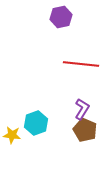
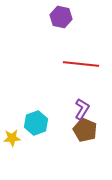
purple hexagon: rotated 25 degrees clockwise
yellow star: moved 3 px down; rotated 12 degrees counterclockwise
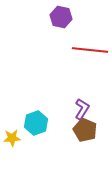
red line: moved 9 px right, 14 px up
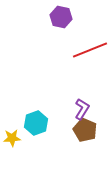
red line: rotated 28 degrees counterclockwise
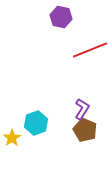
yellow star: rotated 30 degrees counterclockwise
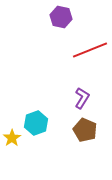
purple L-shape: moved 11 px up
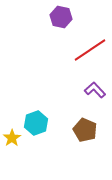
red line: rotated 12 degrees counterclockwise
purple L-shape: moved 13 px right, 8 px up; rotated 75 degrees counterclockwise
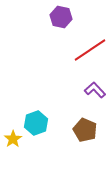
yellow star: moved 1 px right, 1 px down
